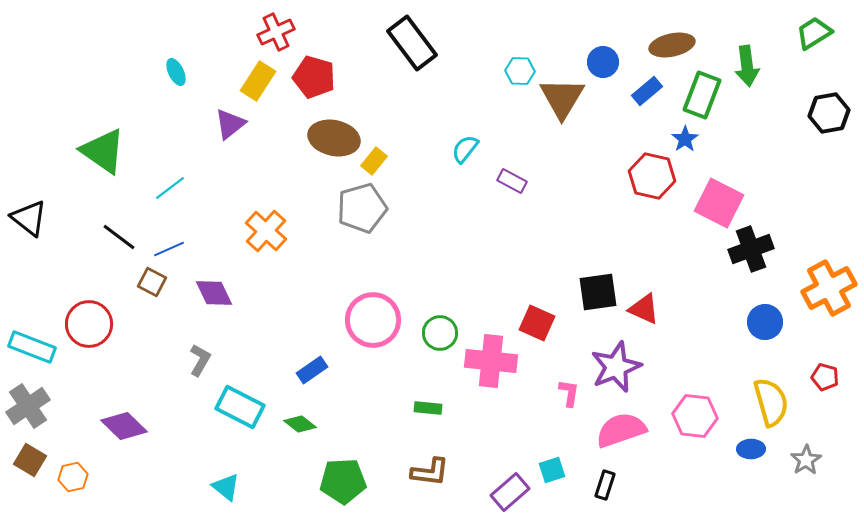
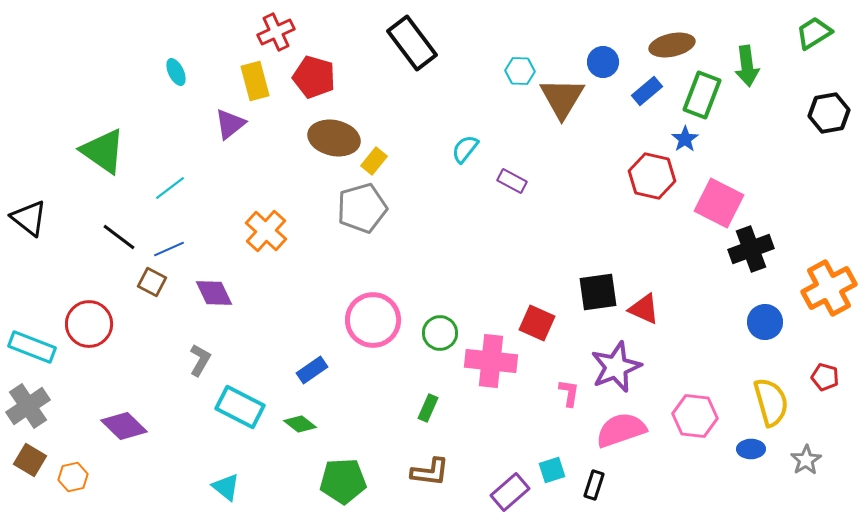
yellow rectangle at (258, 81): moved 3 px left; rotated 48 degrees counterclockwise
green rectangle at (428, 408): rotated 72 degrees counterclockwise
black rectangle at (605, 485): moved 11 px left
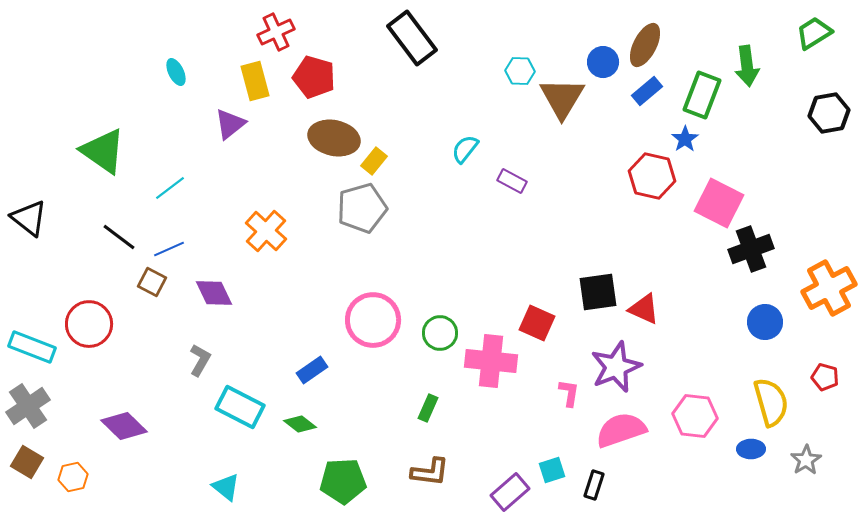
black rectangle at (412, 43): moved 5 px up
brown ellipse at (672, 45): moved 27 px left; rotated 51 degrees counterclockwise
brown square at (30, 460): moved 3 px left, 2 px down
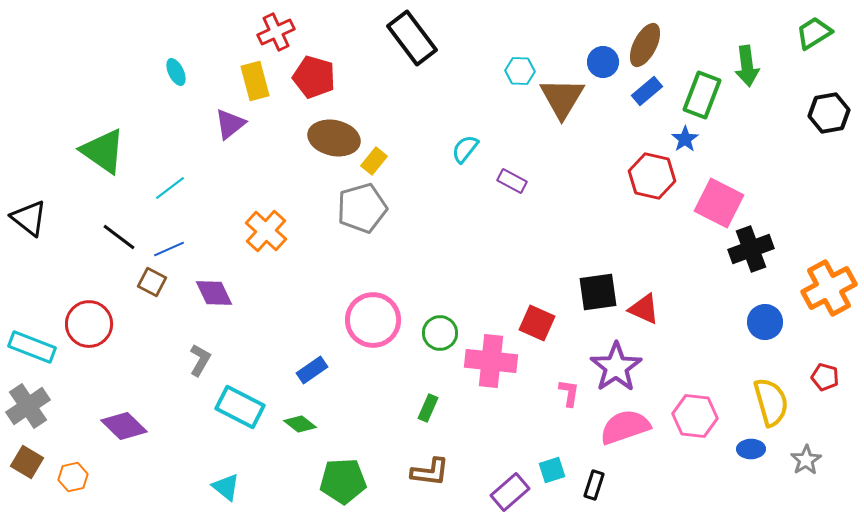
purple star at (616, 367): rotated 12 degrees counterclockwise
pink semicircle at (621, 430): moved 4 px right, 3 px up
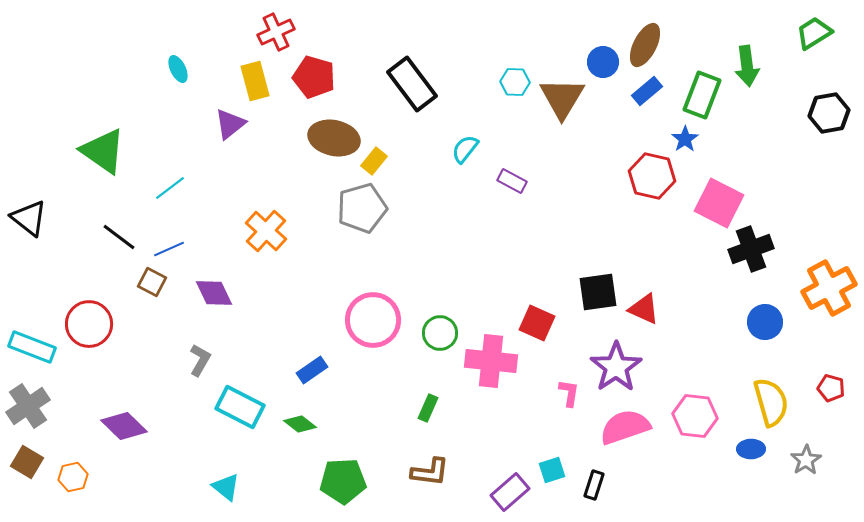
black rectangle at (412, 38): moved 46 px down
cyan hexagon at (520, 71): moved 5 px left, 11 px down
cyan ellipse at (176, 72): moved 2 px right, 3 px up
red pentagon at (825, 377): moved 6 px right, 11 px down
